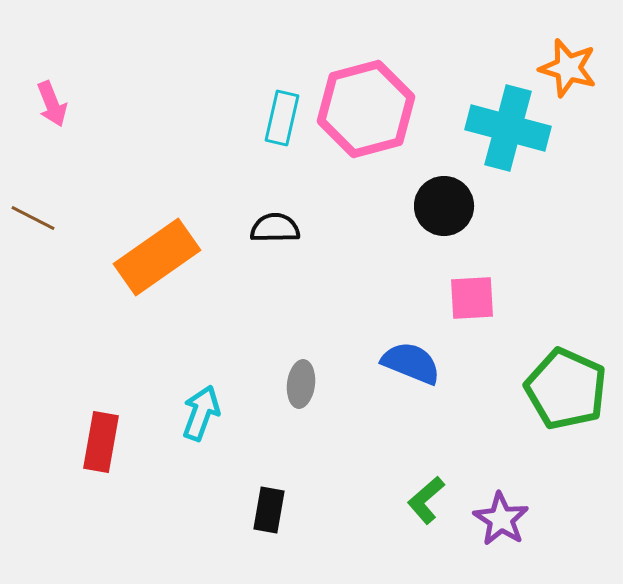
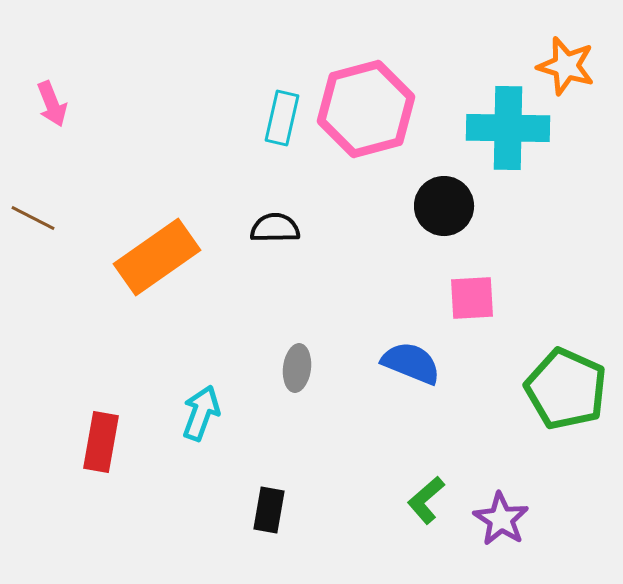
orange star: moved 2 px left, 2 px up
cyan cross: rotated 14 degrees counterclockwise
gray ellipse: moved 4 px left, 16 px up
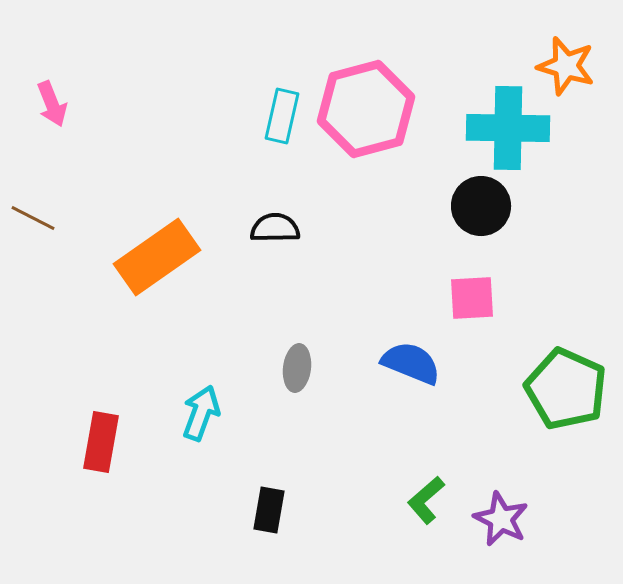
cyan rectangle: moved 2 px up
black circle: moved 37 px right
purple star: rotated 6 degrees counterclockwise
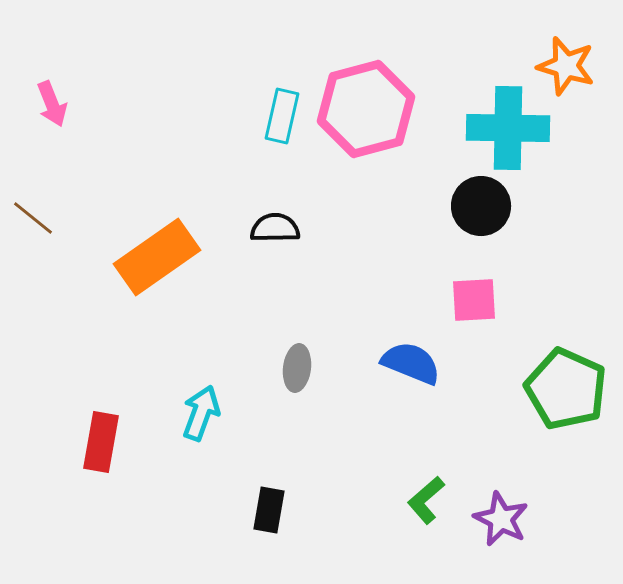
brown line: rotated 12 degrees clockwise
pink square: moved 2 px right, 2 px down
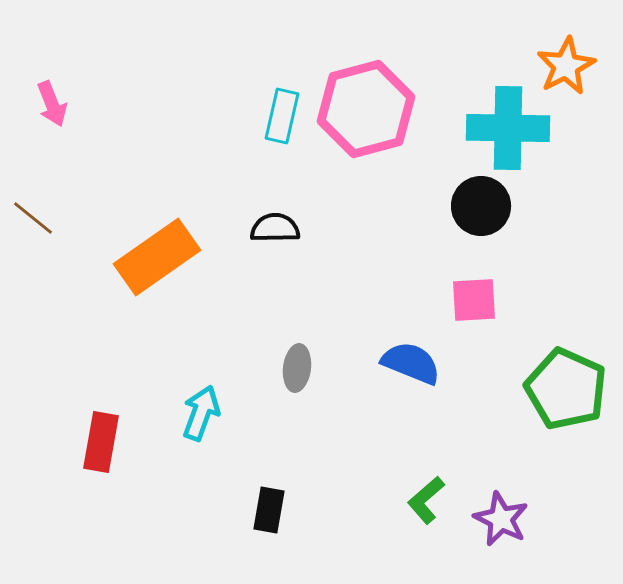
orange star: rotated 28 degrees clockwise
